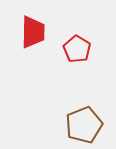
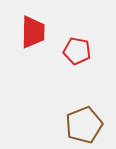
red pentagon: moved 2 px down; rotated 20 degrees counterclockwise
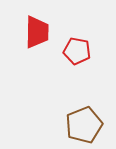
red trapezoid: moved 4 px right
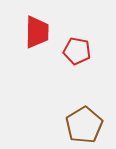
brown pentagon: rotated 9 degrees counterclockwise
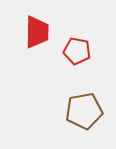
brown pentagon: moved 14 px up; rotated 21 degrees clockwise
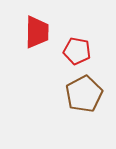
brown pentagon: moved 17 px up; rotated 18 degrees counterclockwise
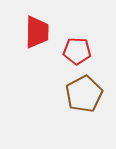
red pentagon: rotated 8 degrees counterclockwise
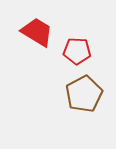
red trapezoid: rotated 60 degrees counterclockwise
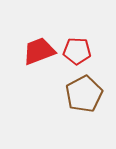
red trapezoid: moved 2 px right, 19 px down; rotated 52 degrees counterclockwise
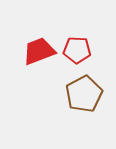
red pentagon: moved 1 px up
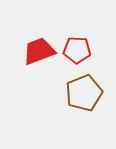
brown pentagon: moved 1 px up; rotated 6 degrees clockwise
